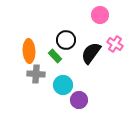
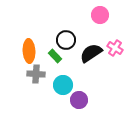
pink cross: moved 4 px down
black semicircle: rotated 20 degrees clockwise
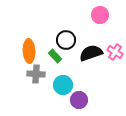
pink cross: moved 4 px down
black semicircle: rotated 15 degrees clockwise
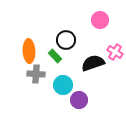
pink circle: moved 5 px down
black semicircle: moved 2 px right, 10 px down
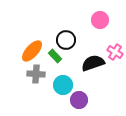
orange ellipse: moved 3 px right; rotated 45 degrees clockwise
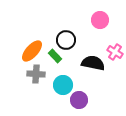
black semicircle: rotated 30 degrees clockwise
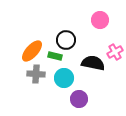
pink cross: rotated 28 degrees clockwise
green rectangle: rotated 32 degrees counterclockwise
cyan circle: moved 1 px right, 7 px up
purple circle: moved 1 px up
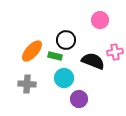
pink cross: rotated 21 degrees clockwise
black semicircle: moved 2 px up; rotated 10 degrees clockwise
gray cross: moved 9 px left, 10 px down
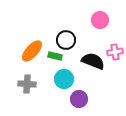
cyan circle: moved 1 px down
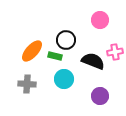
purple circle: moved 21 px right, 3 px up
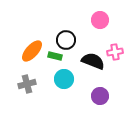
gray cross: rotated 18 degrees counterclockwise
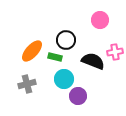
green rectangle: moved 1 px down
purple circle: moved 22 px left
